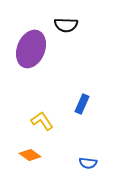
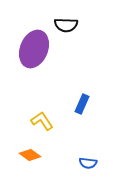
purple ellipse: moved 3 px right
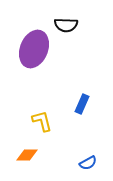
yellow L-shape: rotated 20 degrees clockwise
orange diamond: moved 3 px left; rotated 35 degrees counterclockwise
blue semicircle: rotated 36 degrees counterclockwise
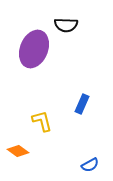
orange diamond: moved 9 px left, 4 px up; rotated 35 degrees clockwise
blue semicircle: moved 2 px right, 2 px down
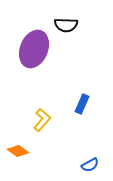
yellow L-shape: moved 1 px up; rotated 55 degrees clockwise
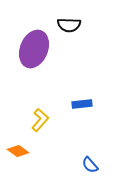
black semicircle: moved 3 px right
blue rectangle: rotated 60 degrees clockwise
yellow L-shape: moved 2 px left
blue semicircle: rotated 78 degrees clockwise
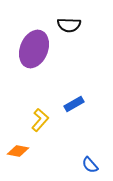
blue rectangle: moved 8 px left; rotated 24 degrees counterclockwise
orange diamond: rotated 25 degrees counterclockwise
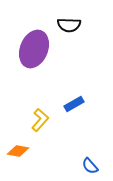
blue semicircle: moved 1 px down
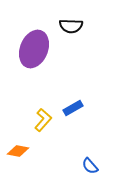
black semicircle: moved 2 px right, 1 px down
blue rectangle: moved 1 px left, 4 px down
yellow L-shape: moved 3 px right
